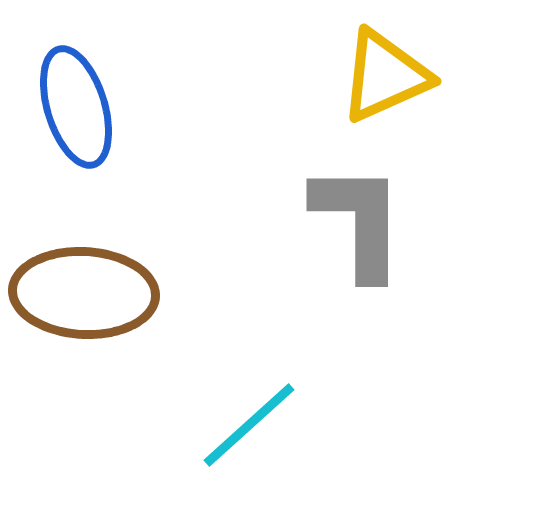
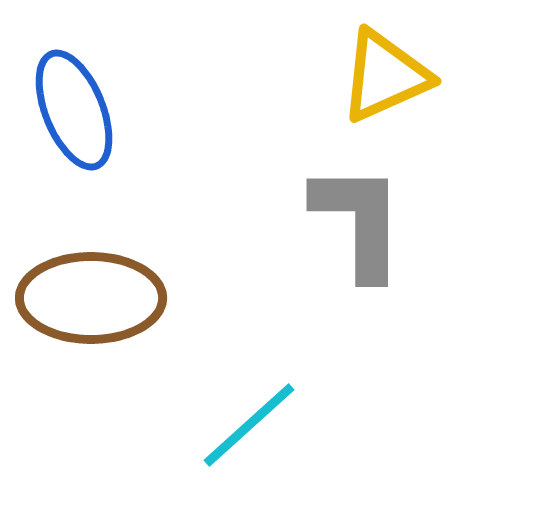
blue ellipse: moved 2 px left, 3 px down; rotated 5 degrees counterclockwise
brown ellipse: moved 7 px right, 5 px down; rotated 3 degrees counterclockwise
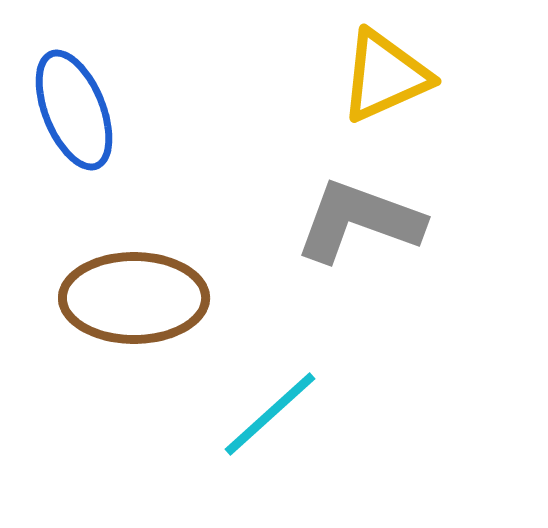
gray L-shape: rotated 70 degrees counterclockwise
brown ellipse: moved 43 px right
cyan line: moved 21 px right, 11 px up
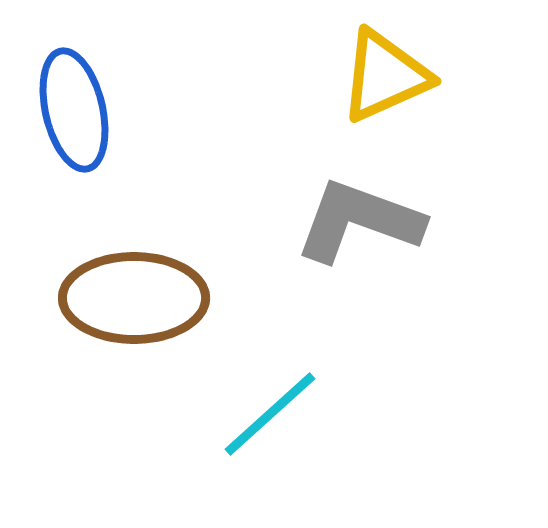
blue ellipse: rotated 9 degrees clockwise
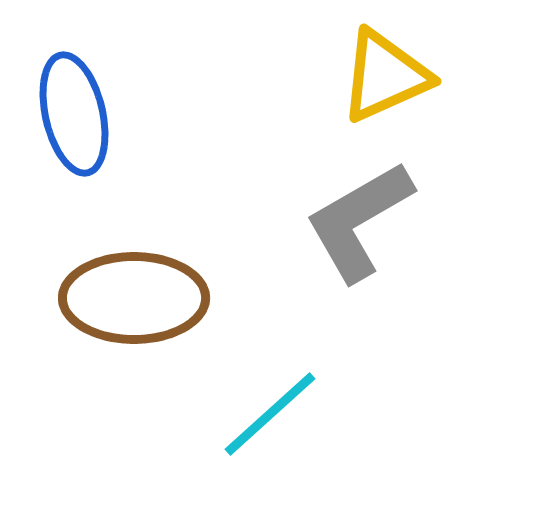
blue ellipse: moved 4 px down
gray L-shape: rotated 50 degrees counterclockwise
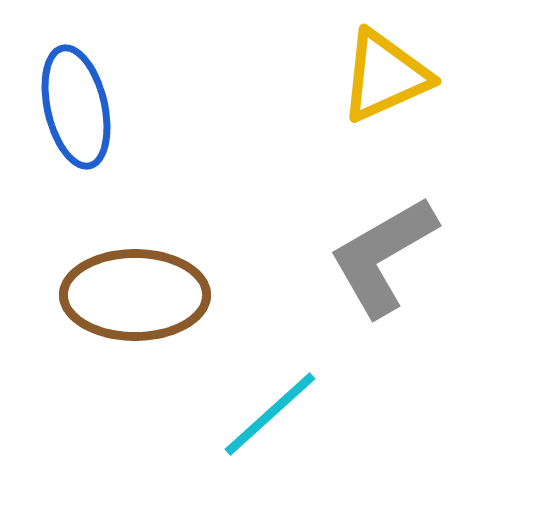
blue ellipse: moved 2 px right, 7 px up
gray L-shape: moved 24 px right, 35 px down
brown ellipse: moved 1 px right, 3 px up
